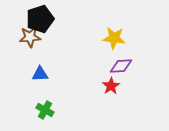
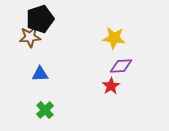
green cross: rotated 18 degrees clockwise
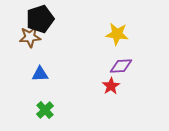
yellow star: moved 3 px right, 4 px up
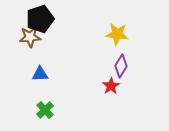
purple diamond: rotated 55 degrees counterclockwise
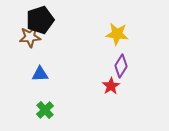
black pentagon: moved 1 px down
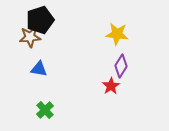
blue triangle: moved 1 px left, 5 px up; rotated 12 degrees clockwise
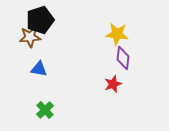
purple diamond: moved 2 px right, 8 px up; rotated 25 degrees counterclockwise
red star: moved 2 px right, 2 px up; rotated 12 degrees clockwise
